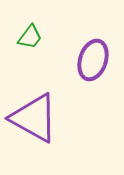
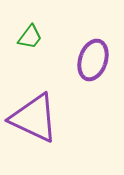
purple triangle: rotated 4 degrees counterclockwise
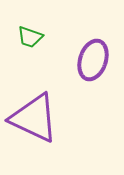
green trapezoid: rotated 72 degrees clockwise
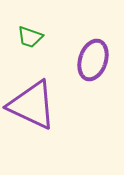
purple triangle: moved 2 px left, 13 px up
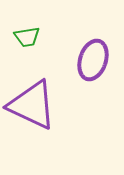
green trapezoid: moved 3 px left; rotated 28 degrees counterclockwise
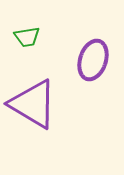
purple triangle: moved 1 px right, 1 px up; rotated 6 degrees clockwise
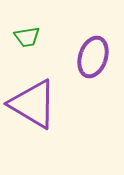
purple ellipse: moved 3 px up
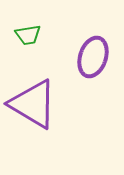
green trapezoid: moved 1 px right, 2 px up
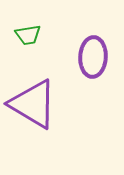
purple ellipse: rotated 15 degrees counterclockwise
